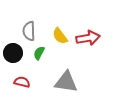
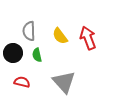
red arrow: rotated 100 degrees counterclockwise
green semicircle: moved 2 px left, 2 px down; rotated 40 degrees counterclockwise
gray triangle: moved 2 px left; rotated 40 degrees clockwise
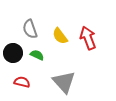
gray semicircle: moved 1 px right, 2 px up; rotated 18 degrees counterclockwise
green semicircle: rotated 128 degrees clockwise
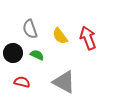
gray triangle: rotated 20 degrees counterclockwise
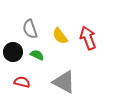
black circle: moved 1 px up
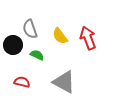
black circle: moved 7 px up
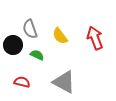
red arrow: moved 7 px right
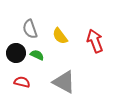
red arrow: moved 3 px down
black circle: moved 3 px right, 8 px down
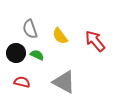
red arrow: rotated 20 degrees counterclockwise
